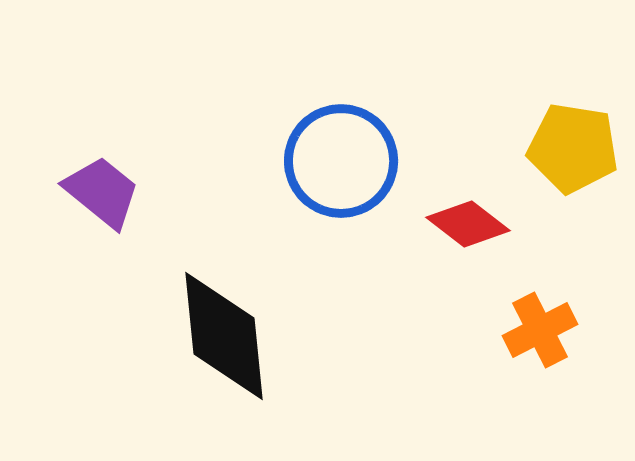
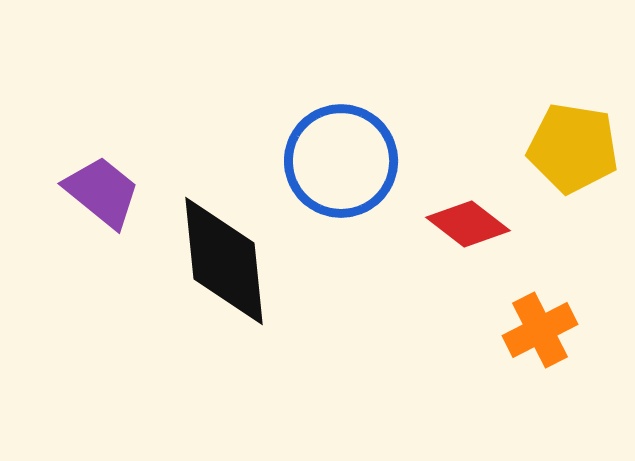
black diamond: moved 75 px up
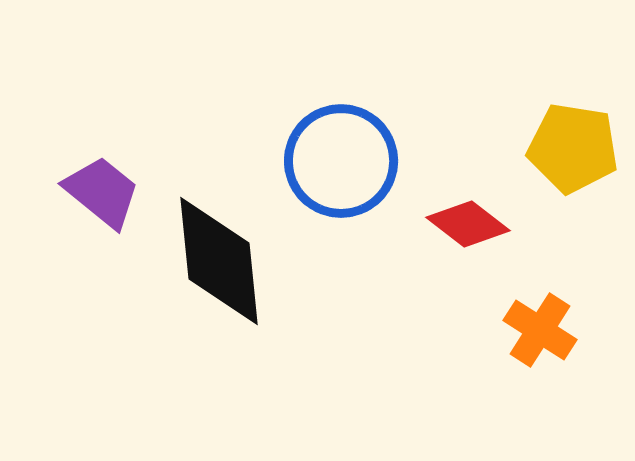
black diamond: moved 5 px left
orange cross: rotated 30 degrees counterclockwise
